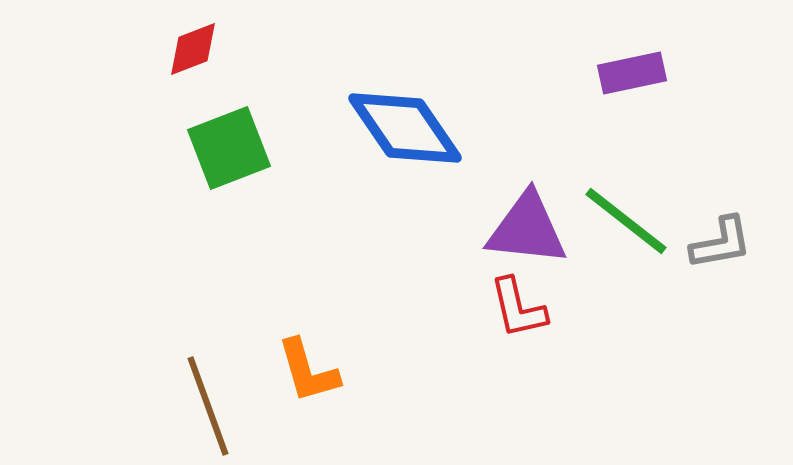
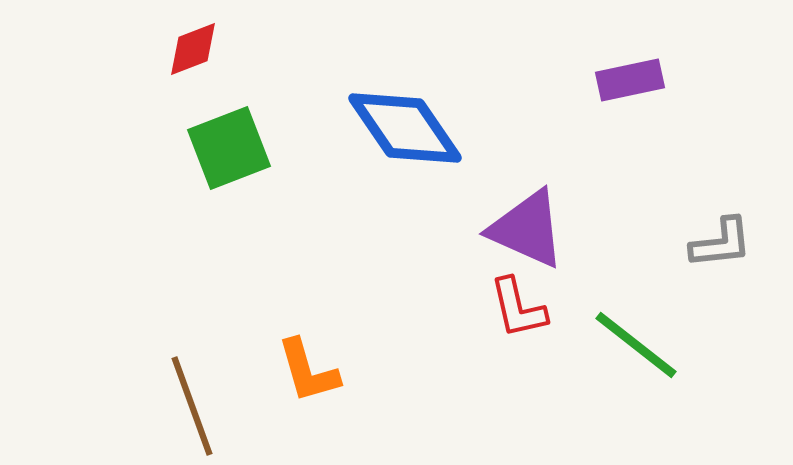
purple rectangle: moved 2 px left, 7 px down
green line: moved 10 px right, 124 px down
purple triangle: rotated 18 degrees clockwise
gray L-shape: rotated 4 degrees clockwise
brown line: moved 16 px left
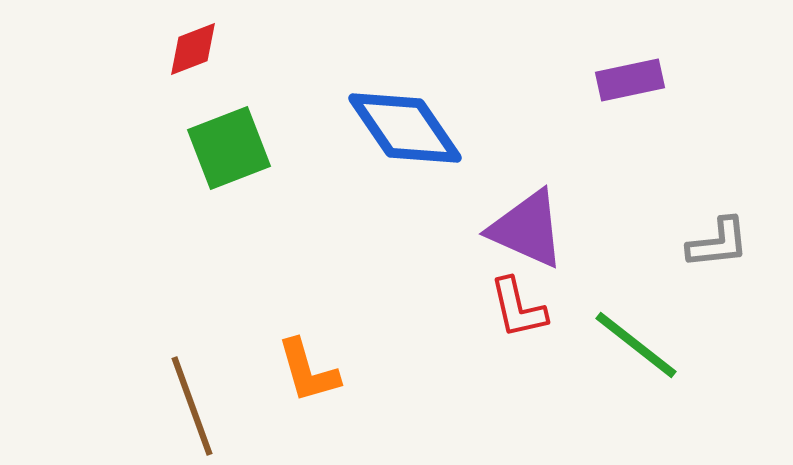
gray L-shape: moved 3 px left
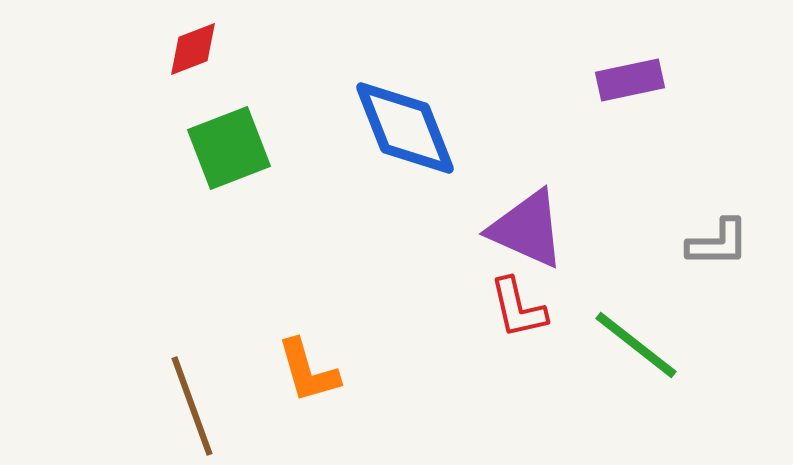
blue diamond: rotated 13 degrees clockwise
gray L-shape: rotated 6 degrees clockwise
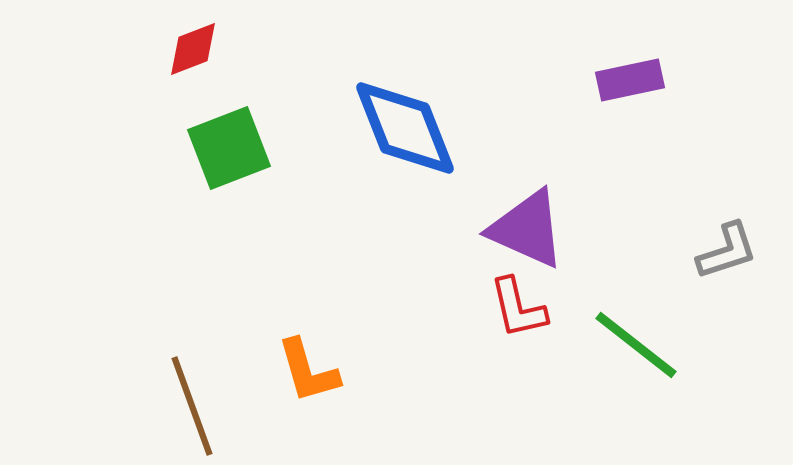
gray L-shape: moved 9 px right, 8 px down; rotated 18 degrees counterclockwise
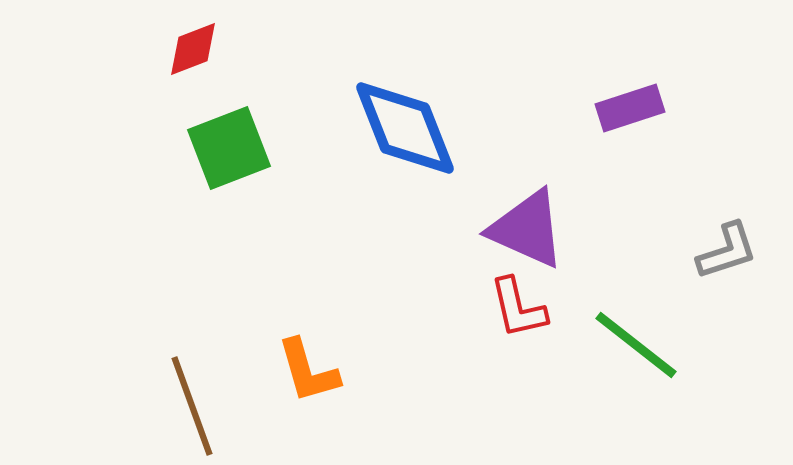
purple rectangle: moved 28 px down; rotated 6 degrees counterclockwise
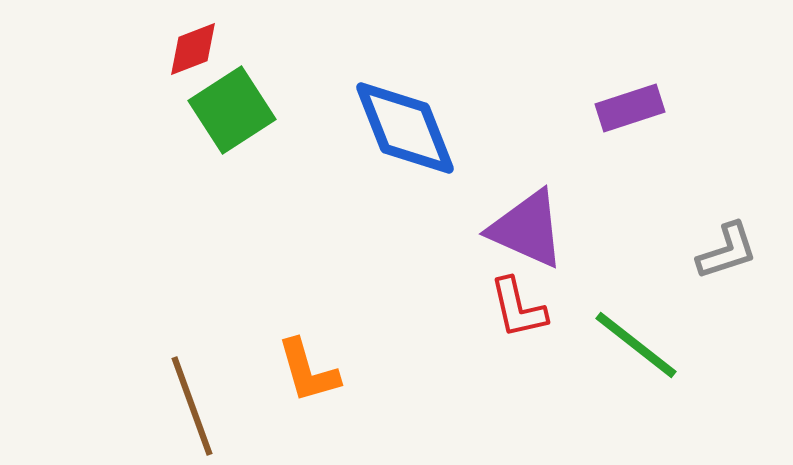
green square: moved 3 px right, 38 px up; rotated 12 degrees counterclockwise
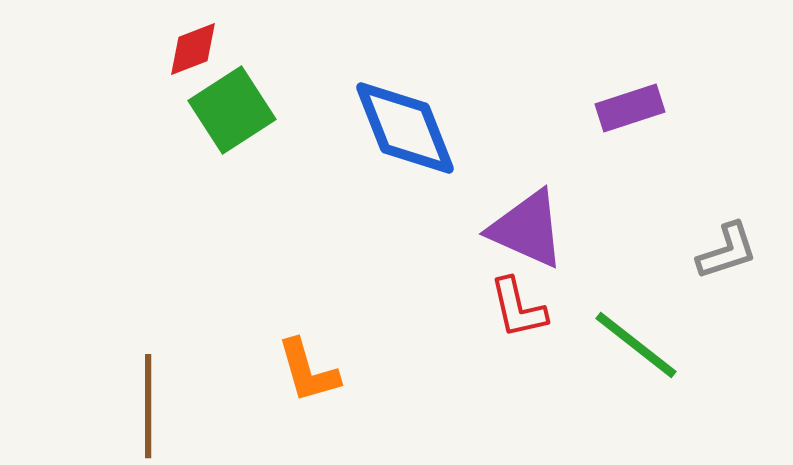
brown line: moved 44 px left; rotated 20 degrees clockwise
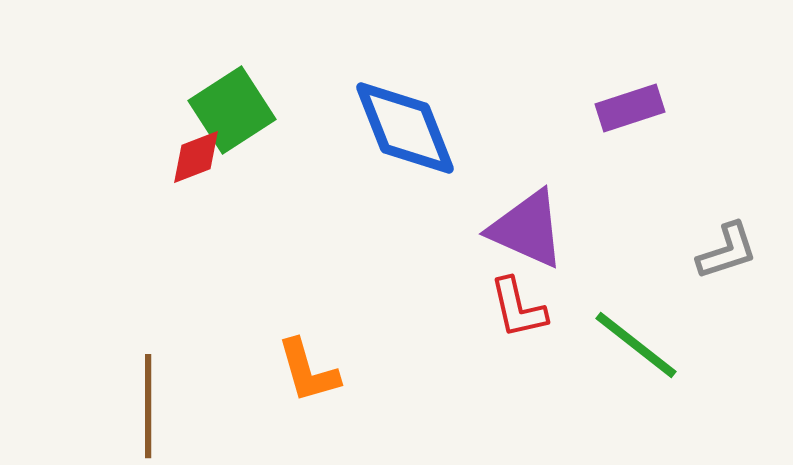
red diamond: moved 3 px right, 108 px down
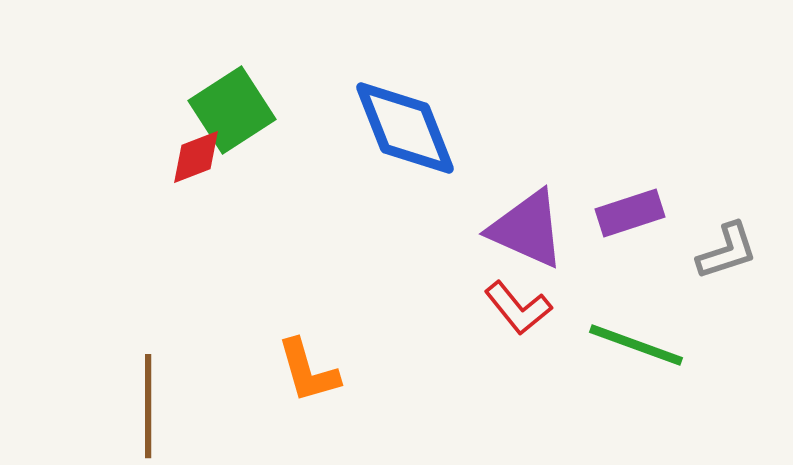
purple rectangle: moved 105 px down
red L-shape: rotated 26 degrees counterclockwise
green line: rotated 18 degrees counterclockwise
